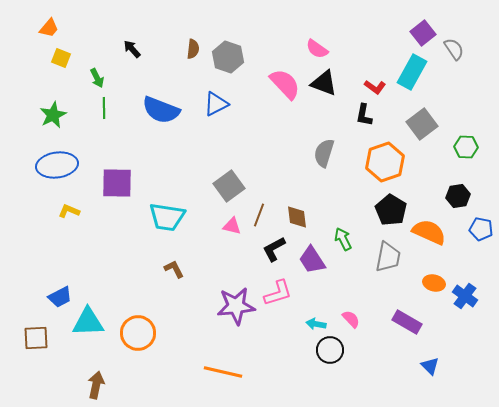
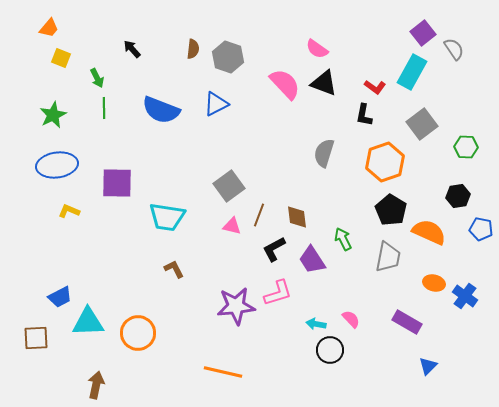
blue triangle at (430, 366): moved 2 px left; rotated 30 degrees clockwise
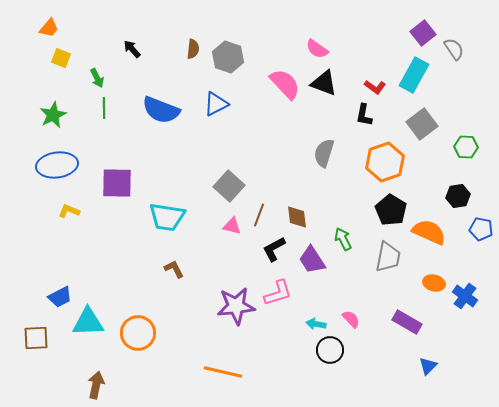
cyan rectangle at (412, 72): moved 2 px right, 3 px down
gray square at (229, 186): rotated 12 degrees counterclockwise
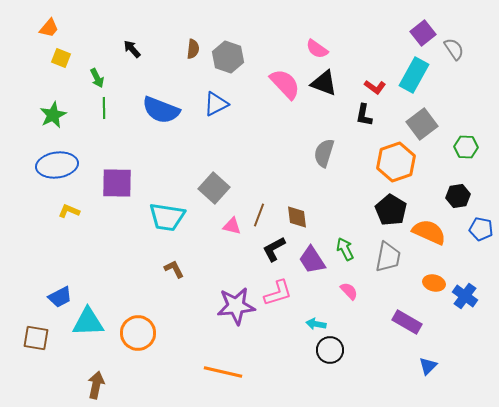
orange hexagon at (385, 162): moved 11 px right
gray square at (229, 186): moved 15 px left, 2 px down
green arrow at (343, 239): moved 2 px right, 10 px down
pink semicircle at (351, 319): moved 2 px left, 28 px up
brown square at (36, 338): rotated 12 degrees clockwise
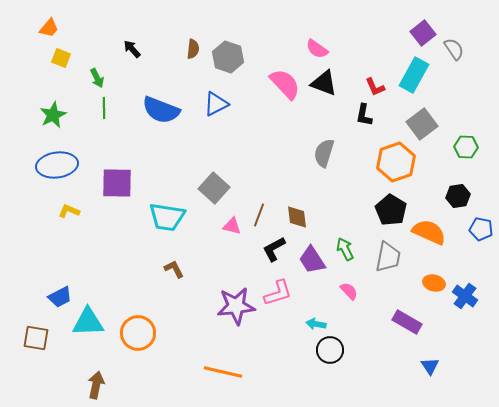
red L-shape at (375, 87): rotated 30 degrees clockwise
blue triangle at (428, 366): moved 2 px right; rotated 18 degrees counterclockwise
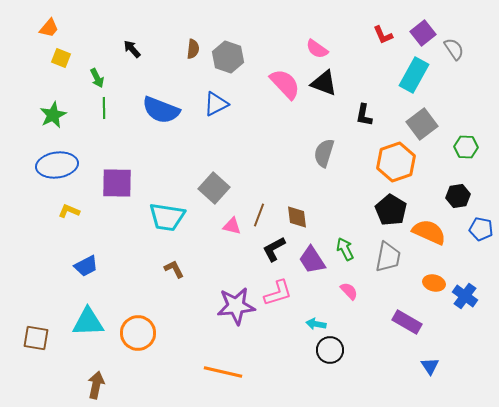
red L-shape at (375, 87): moved 8 px right, 52 px up
blue trapezoid at (60, 297): moved 26 px right, 31 px up
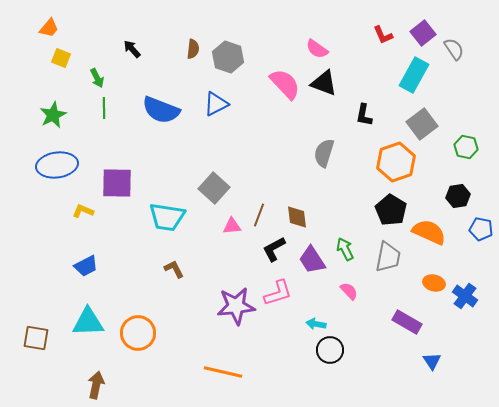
green hexagon at (466, 147): rotated 10 degrees clockwise
yellow L-shape at (69, 211): moved 14 px right
pink triangle at (232, 226): rotated 18 degrees counterclockwise
blue triangle at (430, 366): moved 2 px right, 5 px up
